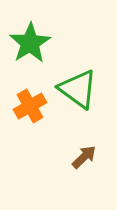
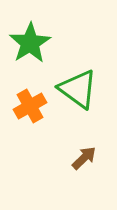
brown arrow: moved 1 px down
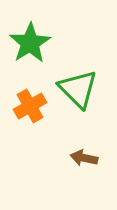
green triangle: rotated 9 degrees clockwise
brown arrow: rotated 124 degrees counterclockwise
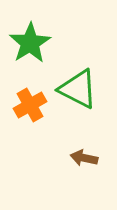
green triangle: rotated 18 degrees counterclockwise
orange cross: moved 1 px up
